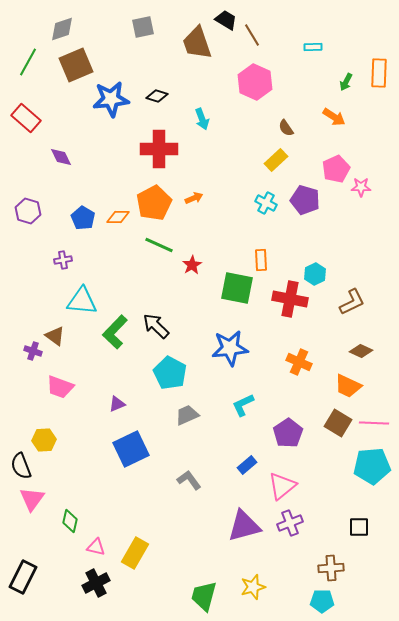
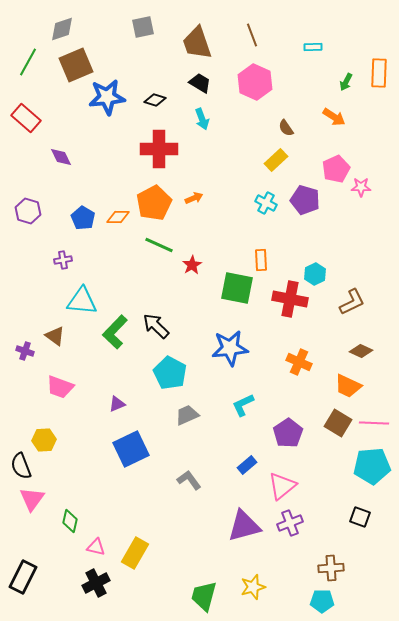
black trapezoid at (226, 20): moved 26 px left, 63 px down
brown line at (252, 35): rotated 10 degrees clockwise
black diamond at (157, 96): moved 2 px left, 4 px down
blue star at (111, 99): moved 4 px left, 2 px up
purple cross at (33, 351): moved 8 px left
black square at (359, 527): moved 1 px right, 10 px up; rotated 20 degrees clockwise
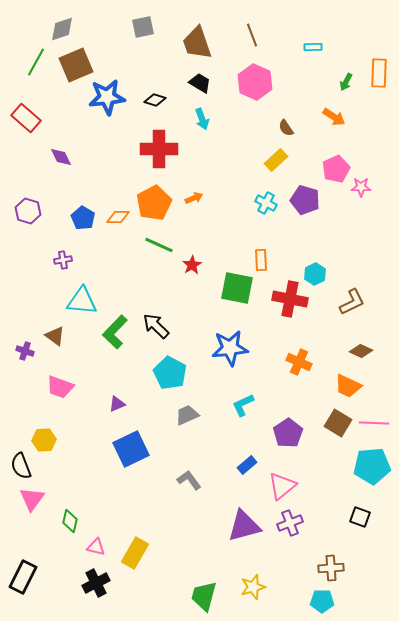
green line at (28, 62): moved 8 px right
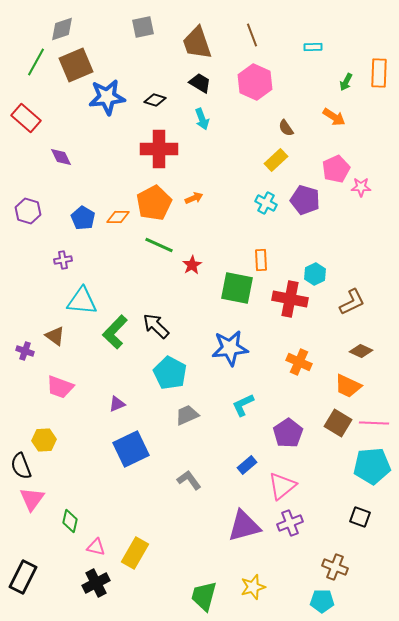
brown cross at (331, 568): moved 4 px right, 1 px up; rotated 25 degrees clockwise
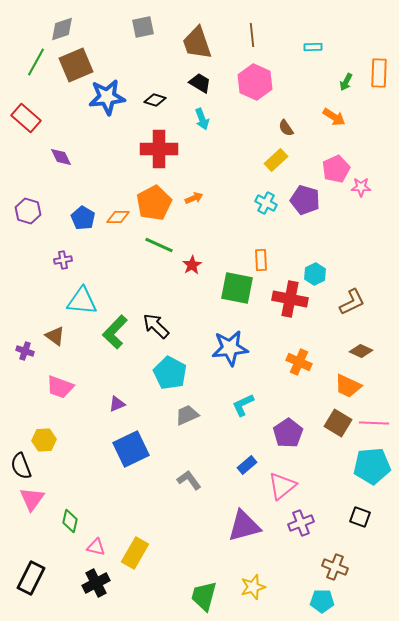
brown line at (252, 35): rotated 15 degrees clockwise
purple cross at (290, 523): moved 11 px right
black rectangle at (23, 577): moved 8 px right, 1 px down
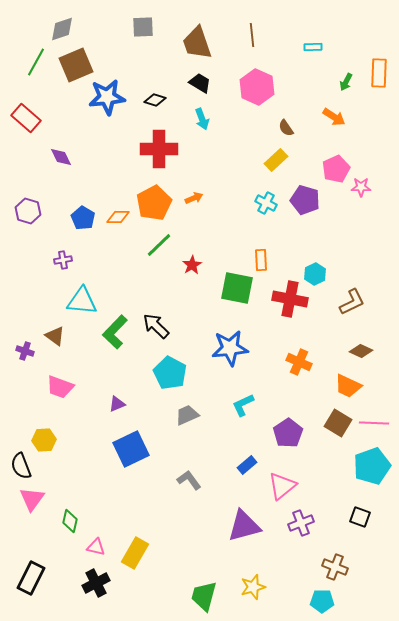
gray square at (143, 27): rotated 10 degrees clockwise
pink hexagon at (255, 82): moved 2 px right, 5 px down
green line at (159, 245): rotated 68 degrees counterclockwise
cyan pentagon at (372, 466): rotated 15 degrees counterclockwise
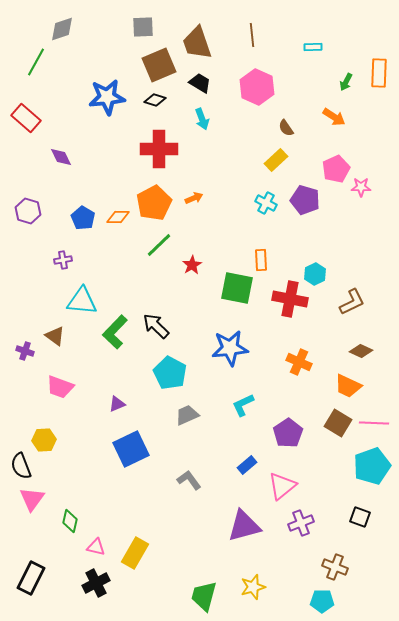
brown square at (76, 65): moved 83 px right
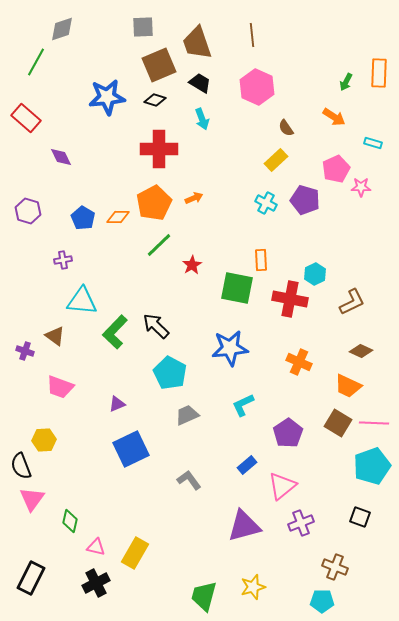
cyan rectangle at (313, 47): moved 60 px right, 96 px down; rotated 18 degrees clockwise
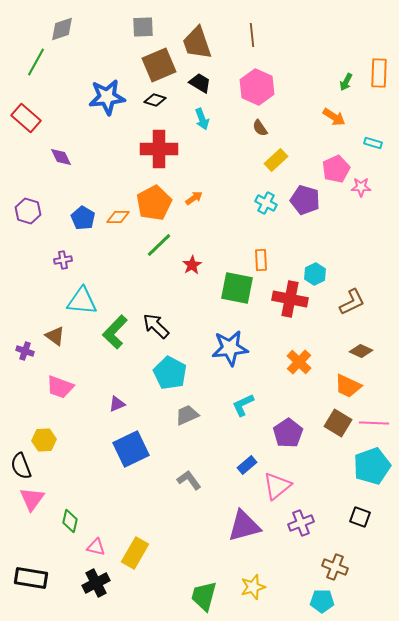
brown semicircle at (286, 128): moved 26 px left
orange arrow at (194, 198): rotated 12 degrees counterclockwise
orange cross at (299, 362): rotated 20 degrees clockwise
pink triangle at (282, 486): moved 5 px left
black rectangle at (31, 578): rotated 72 degrees clockwise
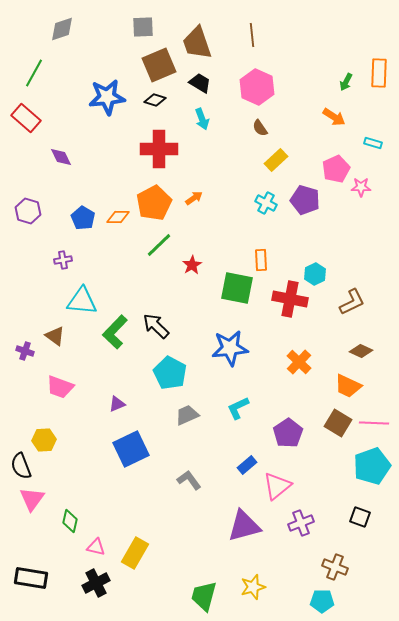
green line at (36, 62): moved 2 px left, 11 px down
cyan L-shape at (243, 405): moved 5 px left, 3 px down
